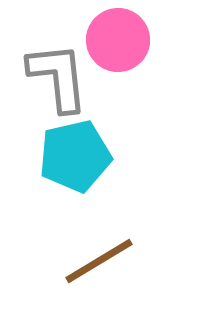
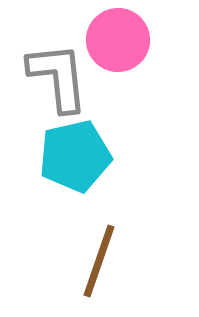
brown line: rotated 40 degrees counterclockwise
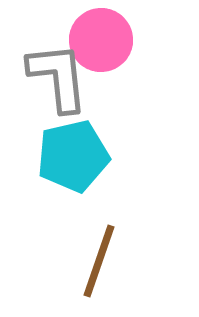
pink circle: moved 17 px left
cyan pentagon: moved 2 px left
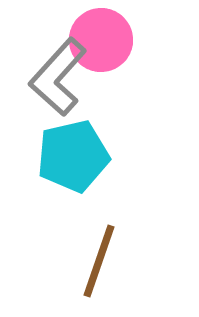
gray L-shape: rotated 132 degrees counterclockwise
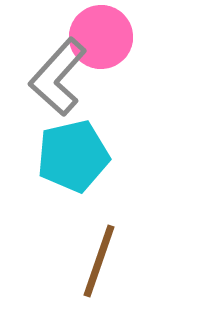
pink circle: moved 3 px up
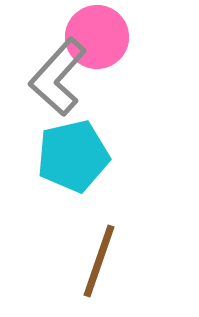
pink circle: moved 4 px left
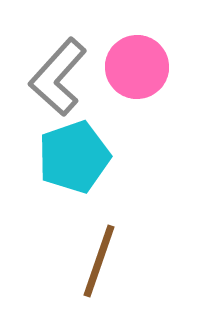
pink circle: moved 40 px right, 30 px down
cyan pentagon: moved 1 px right, 1 px down; rotated 6 degrees counterclockwise
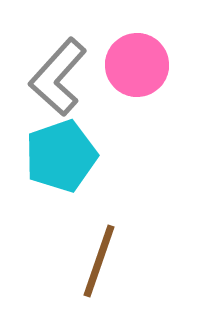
pink circle: moved 2 px up
cyan pentagon: moved 13 px left, 1 px up
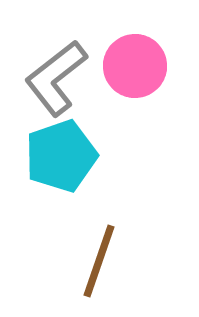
pink circle: moved 2 px left, 1 px down
gray L-shape: moved 2 px left, 1 px down; rotated 10 degrees clockwise
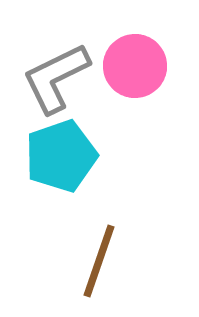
gray L-shape: rotated 12 degrees clockwise
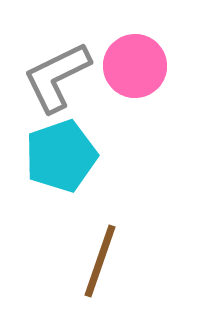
gray L-shape: moved 1 px right, 1 px up
brown line: moved 1 px right
